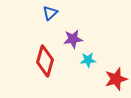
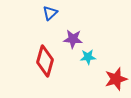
purple star: rotated 12 degrees clockwise
cyan star: moved 3 px up
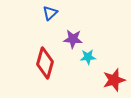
red diamond: moved 2 px down
red star: moved 2 px left, 1 px down
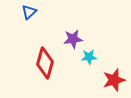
blue triangle: moved 21 px left, 1 px up
purple star: rotated 12 degrees counterclockwise
cyan star: moved 1 px right
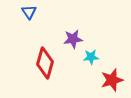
blue triangle: rotated 21 degrees counterclockwise
cyan star: moved 2 px right
red star: moved 2 px left
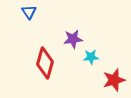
red star: moved 2 px right
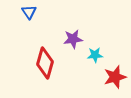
cyan star: moved 4 px right, 2 px up
red star: moved 1 px right, 3 px up
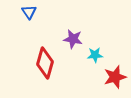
purple star: rotated 18 degrees clockwise
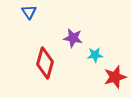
purple star: moved 1 px up
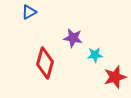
blue triangle: rotated 35 degrees clockwise
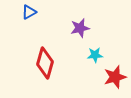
purple star: moved 7 px right, 10 px up; rotated 24 degrees counterclockwise
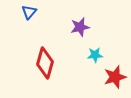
blue triangle: rotated 21 degrees counterclockwise
purple star: moved 1 px up
